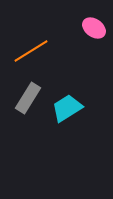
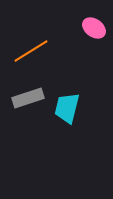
gray rectangle: rotated 40 degrees clockwise
cyan trapezoid: rotated 44 degrees counterclockwise
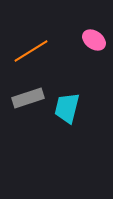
pink ellipse: moved 12 px down
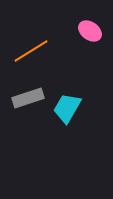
pink ellipse: moved 4 px left, 9 px up
cyan trapezoid: rotated 16 degrees clockwise
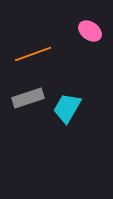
orange line: moved 2 px right, 3 px down; rotated 12 degrees clockwise
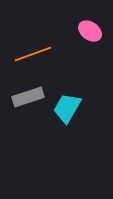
gray rectangle: moved 1 px up
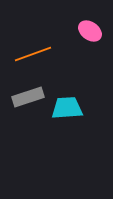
cyan trapezoid: rotated 56 degrees clockwise
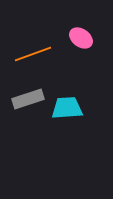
pink ellipse: moved 9 px left, 7 px down
gray rectangle: moved 2 px down
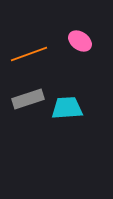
pink ellipse: moved 1 px left, 3 px down
orange line: moved 4 px left
